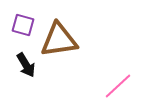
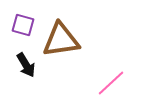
brown triangle: moved 2 px right
pink line: moved 7 px left, 3 px up
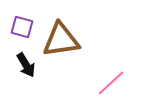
purple square: moved 1 px left, 2 px down
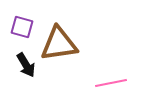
brown triangle: moved 2 px left, 4 px down
pink line: rotated 32 degrees clockwise
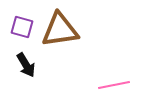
brown triangle: moved 1 px right, 14 px up
pink line: moved 3 px right, 2 px down
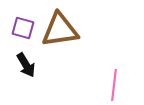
purple square: moved 1 px right, 1 px down
pink line: rotated 72 degrees counterclockwise
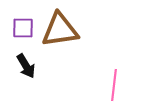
purple square: rotated 15 degrees counterclockwise
black arrow: moved 1 px down
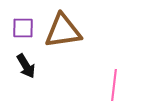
brown triangle: moved 3 px right, 1 px down
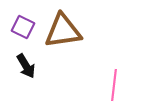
purple square: moved 1 px up; rotated 25 degrees clockwise
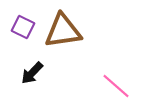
black arrow: moved 6 px right, 7 px down; rotated 75 degrees clockwise
pink line: moved 2 px right, 1 px down; rotated 56 degrees counterclockwise
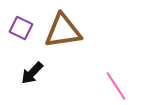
purple square: moved 2 px left, 1 px down
pink line: rotated 16 degrees clockwise
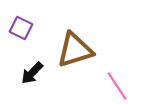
brown triangle: moved 12 px right, 19 px down; rotated 9 degrees counterclockwise
pink line: moved 1 px right
